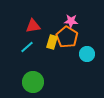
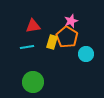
pink star: rotated 24 degrees counterclockwise
cyan line: rotated 32 degrees clockwise
cyan circle: moved 1 px left
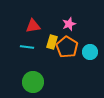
pink star: moved 2 px left, 3 px down
orange pentagon: moved 10 px down
cyan line: rotated 16 degrees clockwise
cyan circle: moved 4 px right, 2 px up
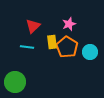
red triangle: rotated 35 degrees counterclockwise
yellow rectangle: rotated 24 degrees counterclockwise
green circle: moved 18 px left
